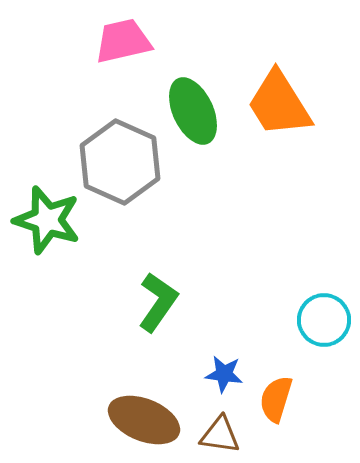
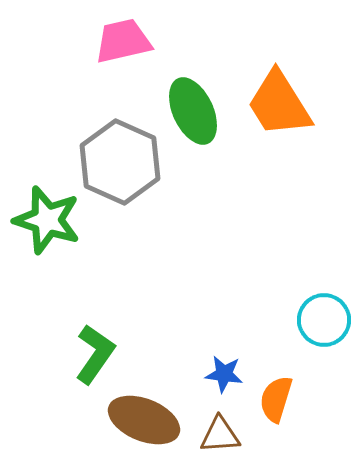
green L-shape: moved 63 px left, 52 px down
brown triangle: rotated 12 degrees counterclockwise
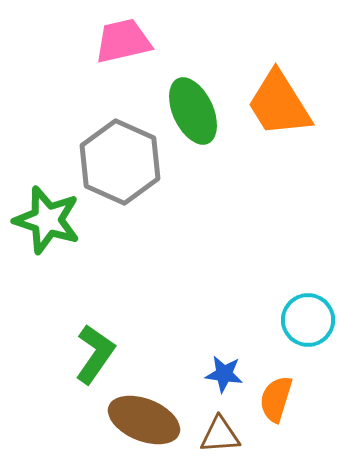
cyan circle: moved 16 px left
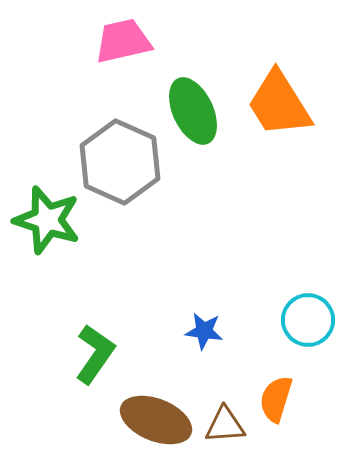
blue star: moved 20 px left, 43 px up
brown ellipse: moved 12 px right
brown triangle: moved 5 px right, 10 px up
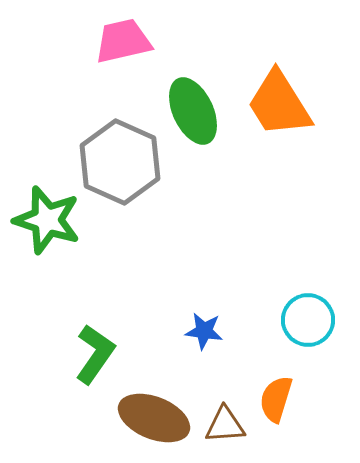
brown ellipse: moved 2 px left, 2 px up
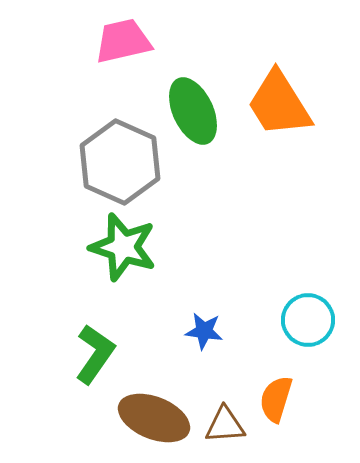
green star: moved 76 px right, 27 px down
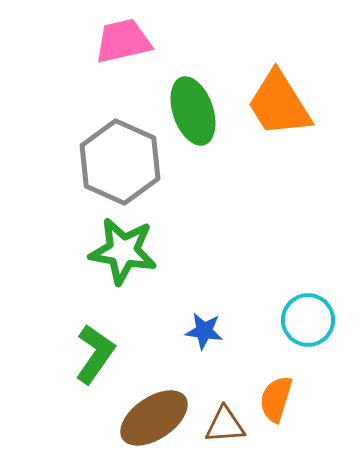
green ellipse: rotated 6 degrees clockwise
green star: moved 4 px down; rotated 8 degrees counterclockwise
brown ellipse: rotated 56 degrees counterclockwise
